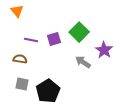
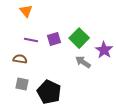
orange triangle: moved 9 px right
green square: moved 6 px down
black pentagon: moved 1 px right, 1 px down; rotated 15 degrees counterclockwise
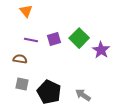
purple star: moved 3 px left
gray arrow: moved 33 px down
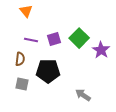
brown semicircle: rotated 88 degrees clockwise
black pentagon: moved 1 px left, 21 px up; rotated 25 degrees counterclockwise
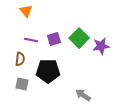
purple star: moved 4 px up; rotated 30 degrees clockwise
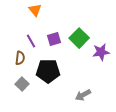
orange triangle: moved 9 px right, 1 px up
purple line: moved 1 px down; rotated 48 degrees clockwise
purple star: moved 6 px down
brown semicircle: moved 1 px up
gray square: rotated 32 degrees clockwise
gray arrow: rotated 63 degrees counterclockwise
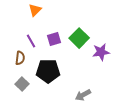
orange triangle: rotated 24 degrees clockwise
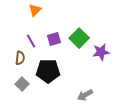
gray arrow: moved 2 px right
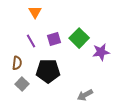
orange triangle: moved 2 px down; rotated 16 degrees counterclockwise
brown semicircle: moved 3 px left, 5 px down
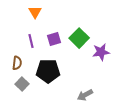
purple line: rotated 16 degrees clockwise
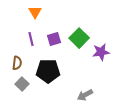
purple line: moved 2 px up
